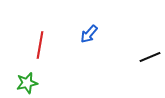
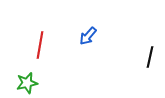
blue arrow: moved 1 px left, 2 px down
black line: rotated 55 degrees counterclockwise
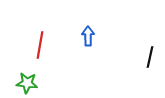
blue arrow: rotated 138 degrees clockwise
green star: rotated 20 degrees clockwise
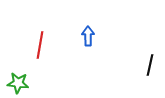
black line: moved 8 px down
green star: moved 9 px left
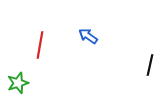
blue arrow: rotated 54 degrees counterclockwise
green star: rotated 25 degrees counterclockwise
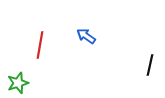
blue arrow: moved 2 px left
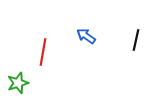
red line: moved 3 px right, 7 px down
black line: moved 14 px left, 25 px up
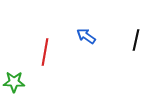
red line: moved 2 px right
green star: moved 4 px left, 1 px up; rotated 20 degrees clockwise
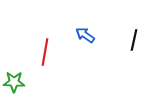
blue arrow: moved 1 px left, 1 px up
black line: moved 2 px left
